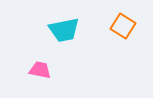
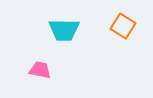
cyan trapezoid: rotated 12 degrees clockwise
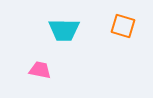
orange square: rotated 15 degrees counterclockwise
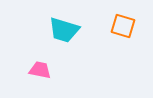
cyan trapezoid: rotated 16 degrees clockwise
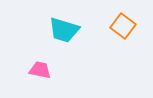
orange square: rotated 20 degrees clockwise
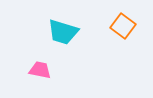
cyan trapezoid: moved 1 px left, 2 px down
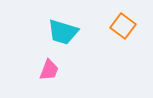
pink trapezoid: moved 9 px right; rotated 100 degrees clockwise
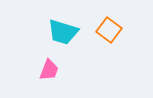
orange square: moved 14 px left, 4 px down
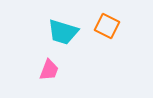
orange square: moved 2 px left, 4 px up; rotated 10 degrees counterclockwise
